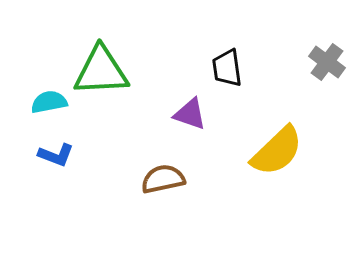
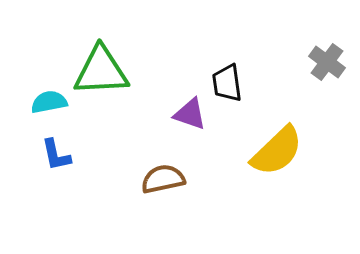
black trapezoid: moved 15 px down
blue L-shape: rotated 57 degrees clockwise
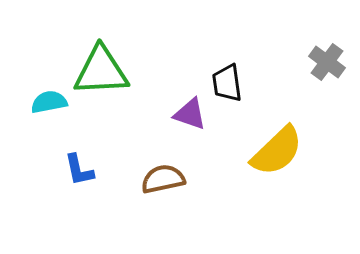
blue L-shape: moved 23 px right, 15 px down
